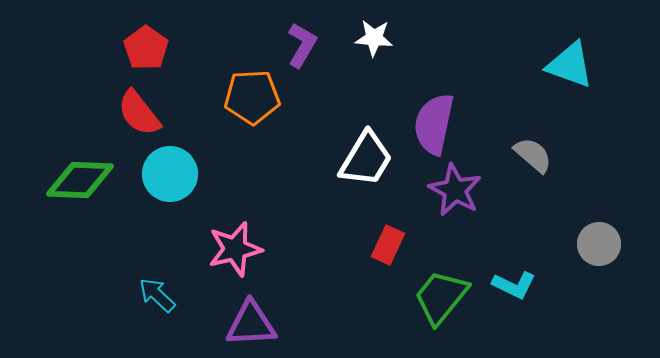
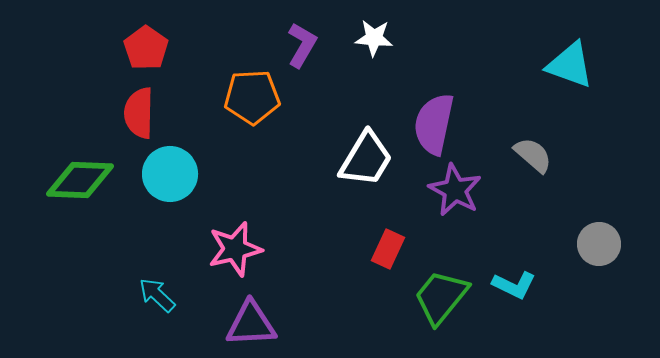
red semicircle: rotated 39 degrees clockwise
red rectangle: moved 4 px down
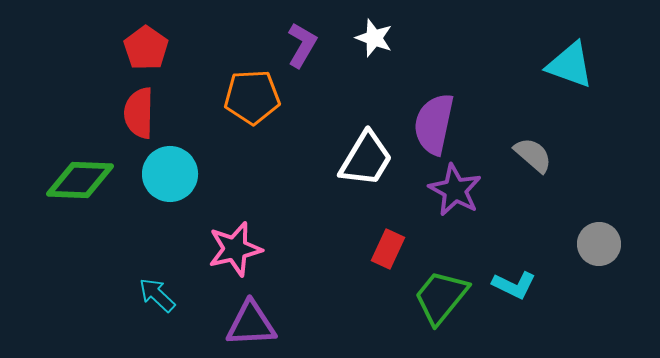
white star: rotated 15 degrees clockwise
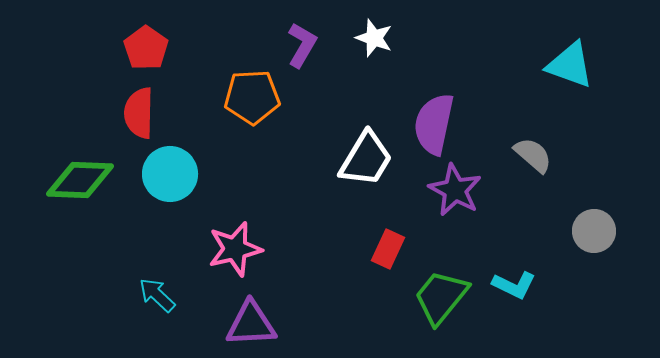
gray circle: moved 5 px left, 13 px up
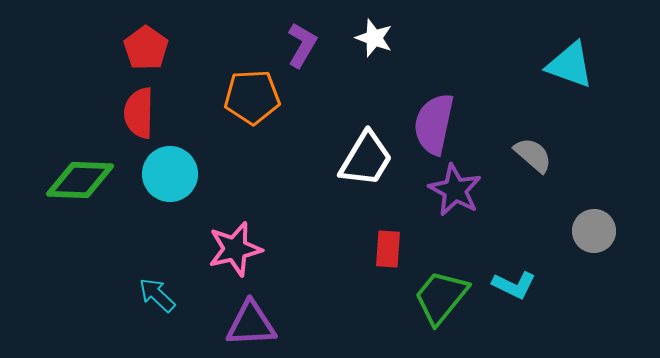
red rectangle: rotated 21 degrees counterclockwise
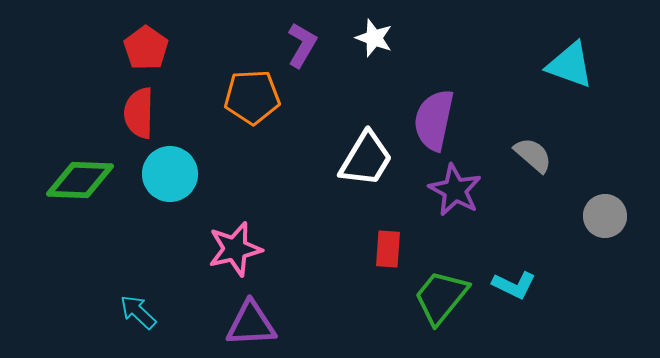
purple semicircle: moved 4 px up
gray circle: moved 11 px right, 15 px up
cyan arrow: moved 19 px left, 17 px down
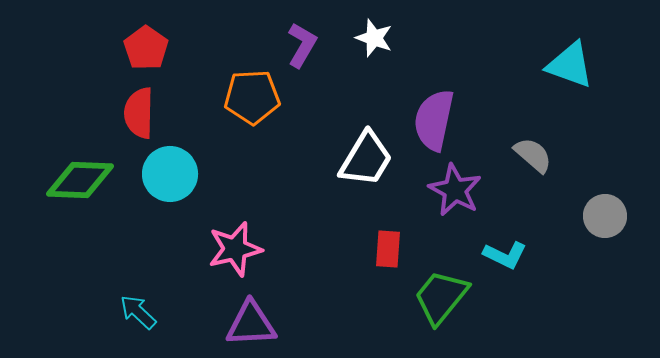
cyan L-shape: moved 9 px left, 30 px up
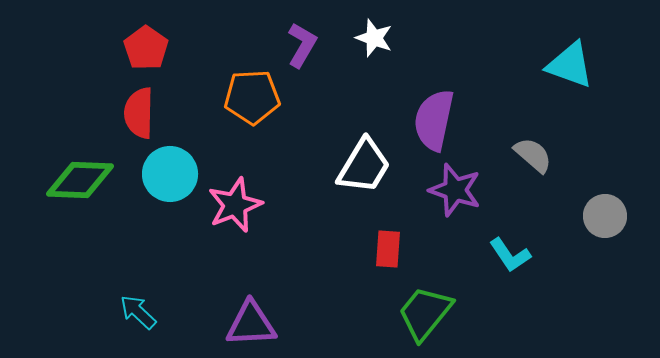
white trapezoid: moved 2 px left, 7 px down
purple star: rotated 10 degrees counterclockwise
pink star: moved 44 px up; rotated 8 degrees counterclockwise
cyan L-shape: moved 5 px right; rotated 30 degrees clockwise
green trapezoid: moved 16 px left, 16 px down
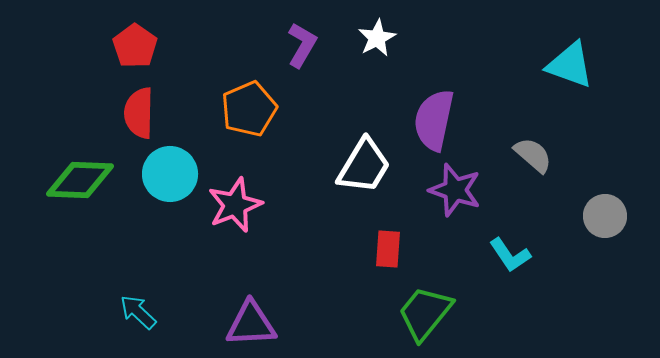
white star: moved 3 px right; rotated 24 degrees clockwise
red pentagon: moved 11 px left, 2 px up
orange pentagon: moved 3 px left, 12 px down; rotated 20 degrees counterclockwise
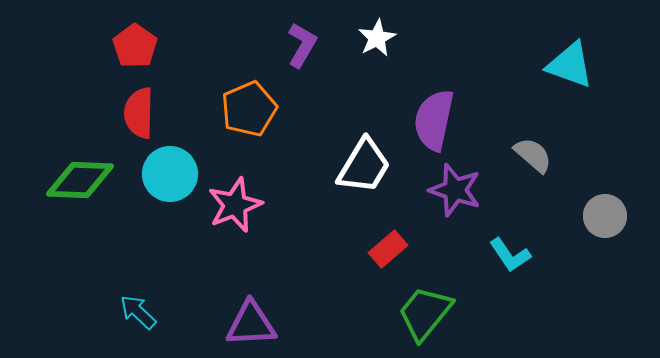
red rectangle: rotated 45 degrees clockwise
